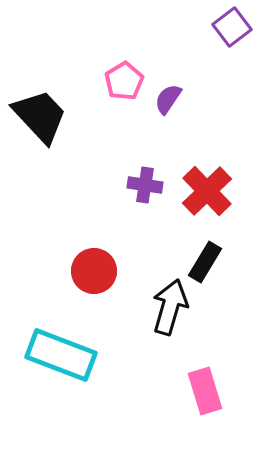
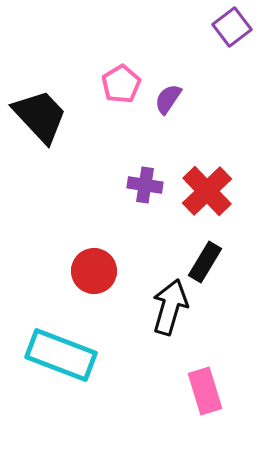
pink pentagon: moved 3 px left, 3 px down
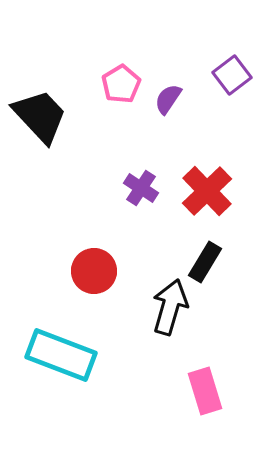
purple square: moved 48 px down
purple cross: moved 4 px left, 3 px down; rotated 24 degrees clockwise
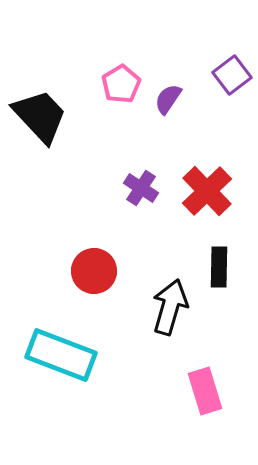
black rectangle: moved 14 px right, 5 px down; rotated 30 degrees counterclockwise
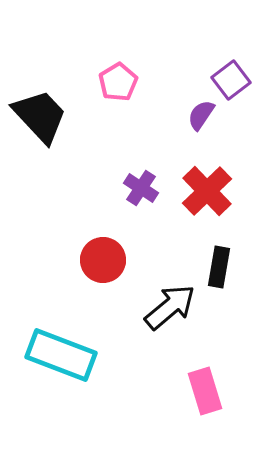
purple square: moved 1 px left, 5 px down
pink pentagon: moved 3 px left, 2 px up
purple semicircle: moved 33 px right, 16 px down
black rectangle: rotated 9 degrees clockwise
red circle: moved 9 px right, 11 px up
black arrow: rotated 34 degrees clockwise
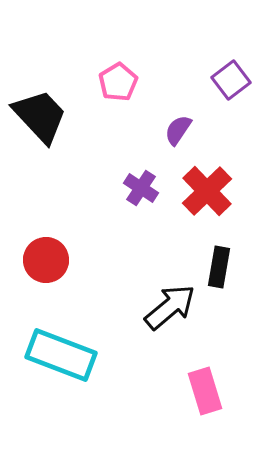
purple semicircle: moved 23 px left, 15 px down
red circle: moved 57 px left
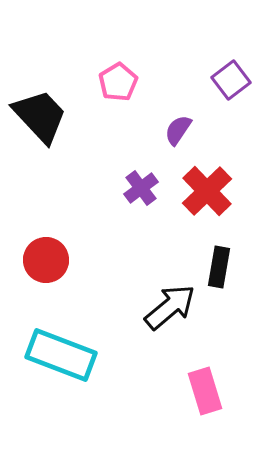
purple cross: rotated 20 degrees clockwise
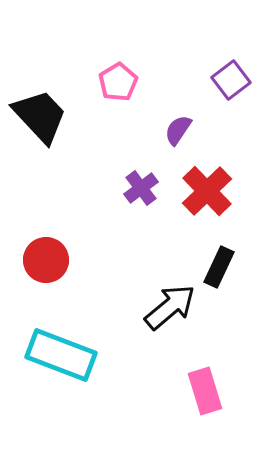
black rectangle: rotated 15 degrees clockwise
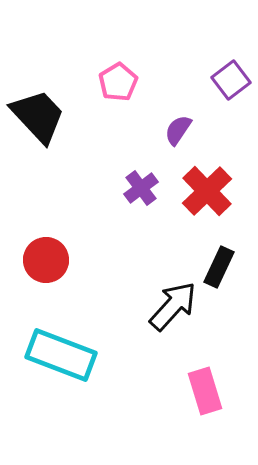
black trapezoid: moved 2 px left
black arrow: moved 3 px right, 1 px up; rotated 8 degrees counterclockwise
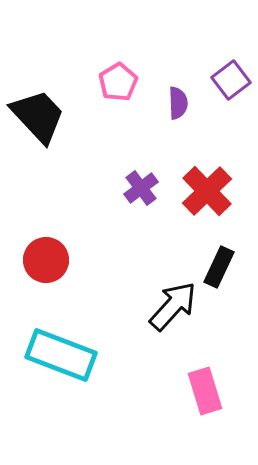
purple semicircle: moved 27 px up; rotated 144 degrees clockwise
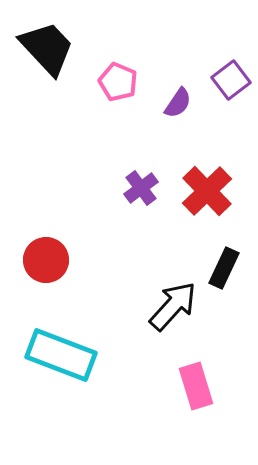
pink pentagon: rotated 18 degrees counterclockwise
purple semicircle: rotated 36 degrees clockwise
black trapezoid: moved 9 px right, 68 px up
black rectangle: moved 5 px right, 1 px down
pink rectangle: moved 9 px left, 5 px up
